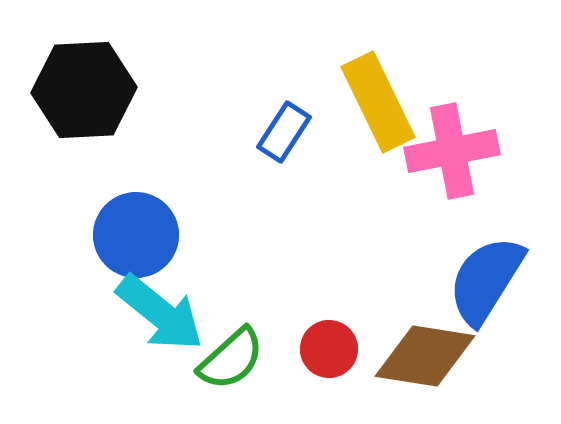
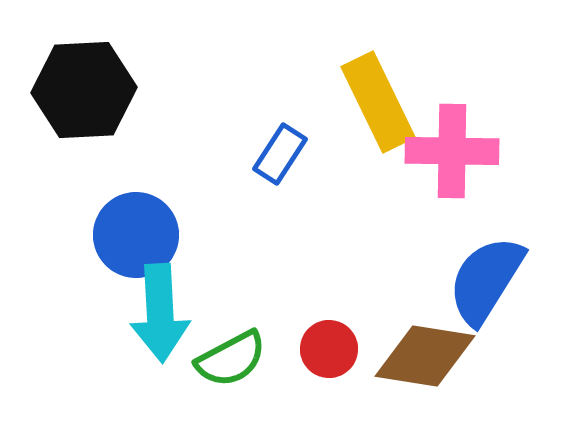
blue rectangle: moved 4 px left, 22 px down
pink cross: rotated 12 degrees clockwise
cyan arrow: rotated 48 degrees clockwise
green semicircle: rotated 14 degrees clockwise
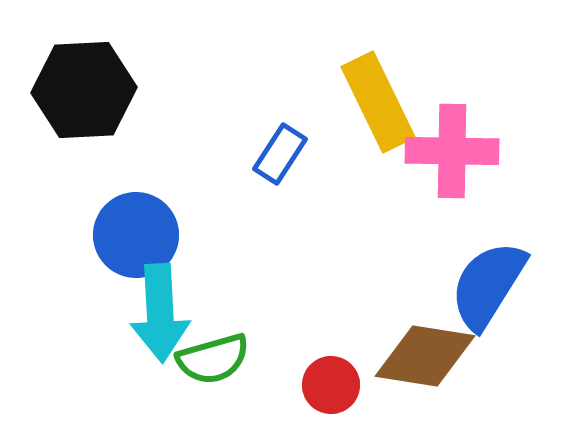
blue semicircle: moved 2 px right, 5 px down
red circle: moved 2 px right, 36 px down
green semicircle: moved 18 px left; rotated 12 degrees clockwise
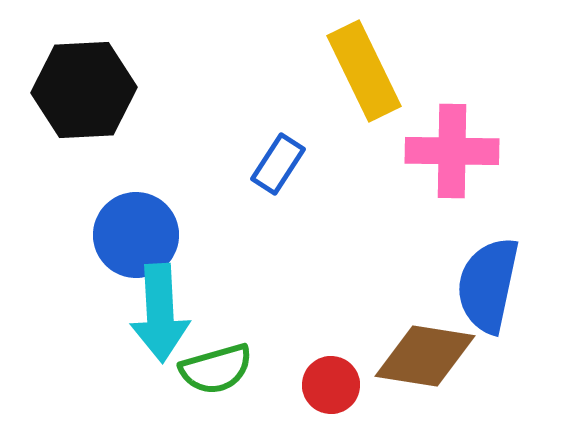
yellow rectangle: moved 14 px left, 31 px up
blue rectangle: moved 2 px left, 10 px down
blue semicircle: rotated 20 degrees counterclockwise
green semicircle: moved 3 px right, 10 px down
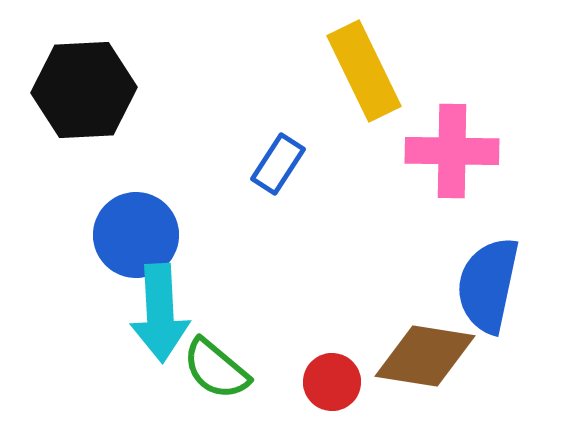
green semicircle: rotated 56 degrees clockwise
red circle: moved 1 px right, 3 px up
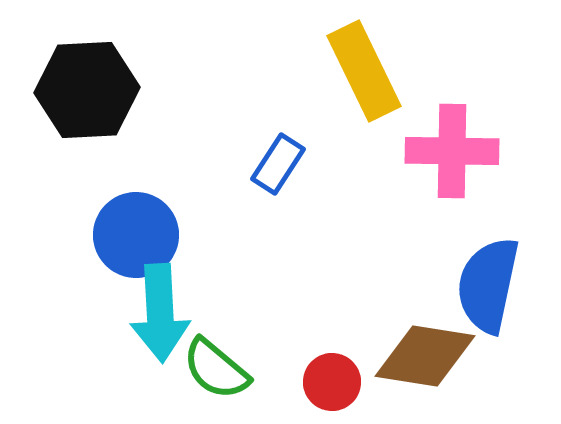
black hexagon: moved 3 px right
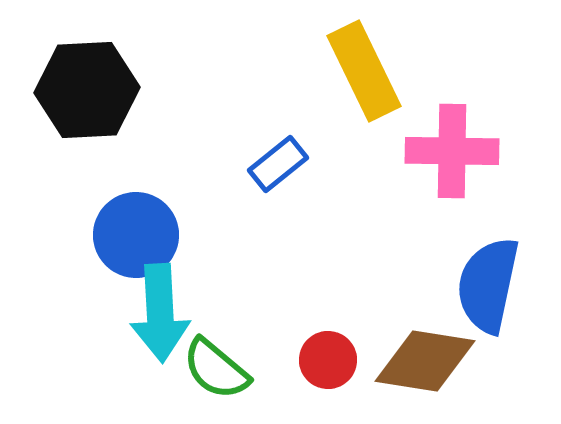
blue rectangle: rotated 18 degrees clockwise
brown diamond: moved 5 px down
red circle: moved 4 px left, 22 px up
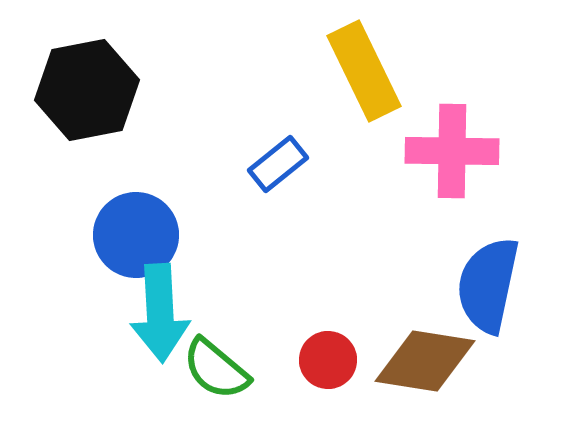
black hexagon: rotated 8 degrees counterclockwise
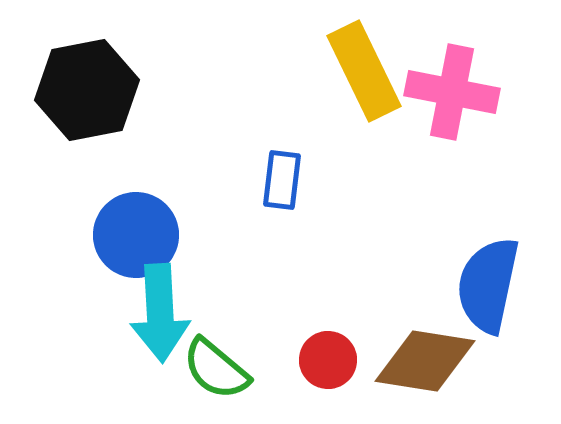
pink cross: moved 59 px up; rotated 10 degrees clockwise
blue rectangle: moved 4 px right, 16 px down; rotated 44 degrees counterclockwise
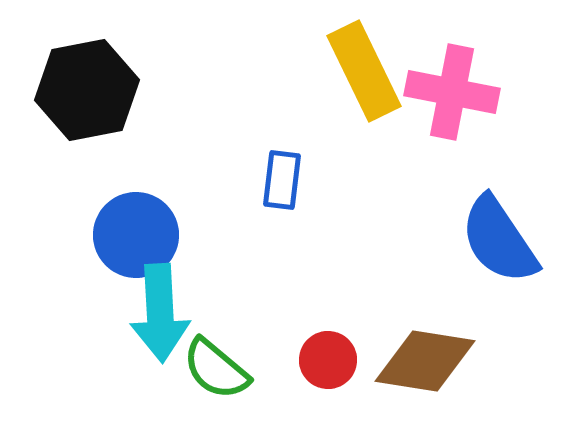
blue semicircle: moved 11 px right, 45 px up; rotated 46 degrees counterclockwise
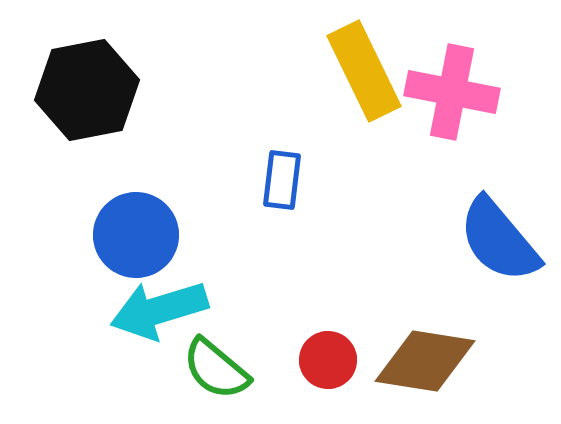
blue semicircle: rotated 6 degrees counterclockwise
cyan arrow: moved 1 px left, 3 px up; rotated 76 degrees clockwise
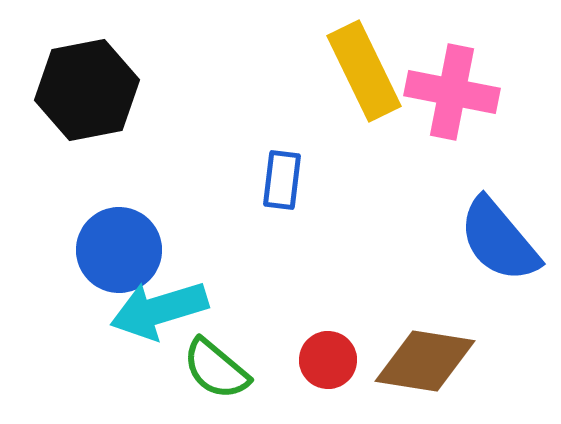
blue circle: moved 17 px left, 15 px down
